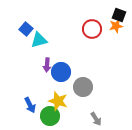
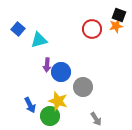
blue square: moved 8 px left
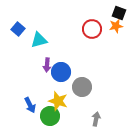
black square: moved 2 px up
gray circle: moved 1 px left
gray arrow: rotated 136 degrees counterclockwise
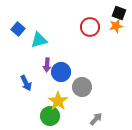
red circle: moved 2 px left, 2 px up
yellow star: rotated 18 degrees clockwise
blue arrow: moved 4 px left, 22 px up
gray arrow: rotated 32 degrees clockwise
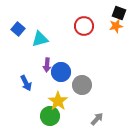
red circle: moved 6 px left, 1 px up
cyan triangle: moved 1 px right, 1 px up
gray circle: moved 2 px up
gray arrow: moved 1 px right
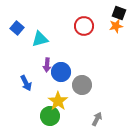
blue square: moved 1 px left, 1 px up
gray arrow: rotated 16 degrees counterclockwise
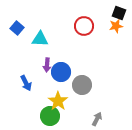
cyan triangle: rotated 18 degrees clockwise
